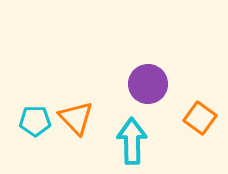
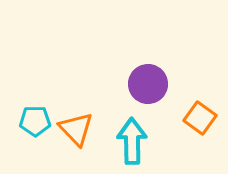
orange triangle: moved 11 px down
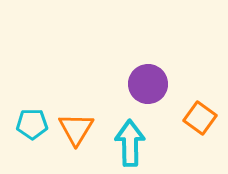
cyan pentagon: moved 3 px left, 3 px down
orange triangle: rotated 15 degrees clockwise
cyan arrow: moved 2 px left, 2 px down
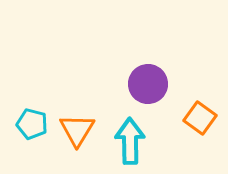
cyan pentagon: rotated 16 degrees clockwise
orange triangle: moved 1 px right, 1 px down
cyan arrow: moved 2 px up
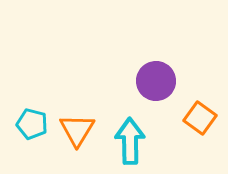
purple circle: moved 8 px right, 3 px up
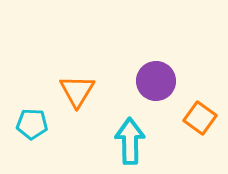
cyan pentagon: rotated 12 degrees counterclockwise
orange triangle: moved 39 px up
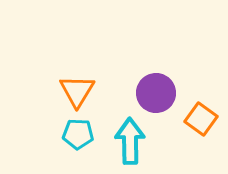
purple circle: moved 12 px down
orange square: moved 1 px right, 1 px down
cyan pentagon: moved 46 px right, 10 px down
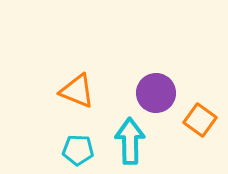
orange triangle: rotated 39 degrees counterclockwise
orange square: moved 1 px left, 1 px down
cyan pentagon: moved 16 px down
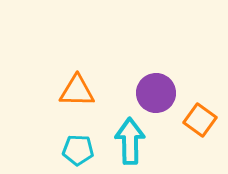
orange triangle: rotated 21 degrees counterclockwise
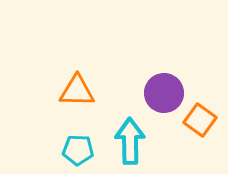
purple circle: moved 8 px right
